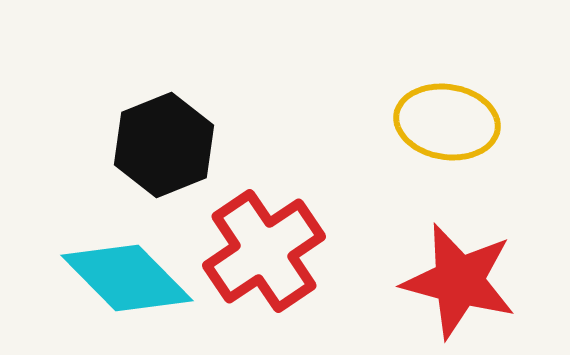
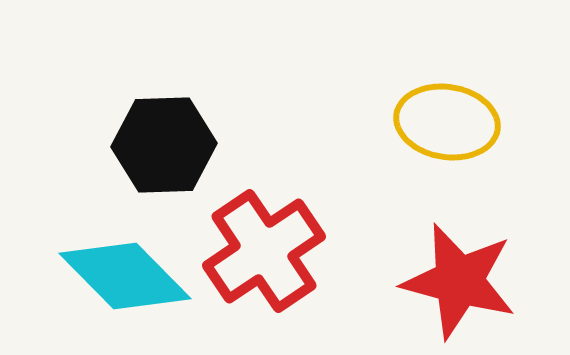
black hexagon: rotated 20 degrees clockwise
cyan diamond: moved 2 px left, 2 px up
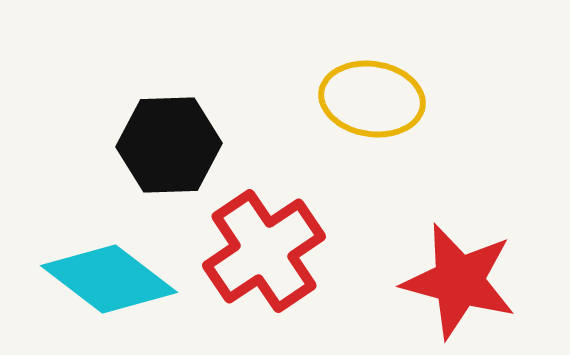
yellow ellipse: moved 75 px left, 23 px up
black hexagon: moved 5 px right
cyan diamond: moved 16 px left, 3 px down; rotated 8 degrees counterclockwise
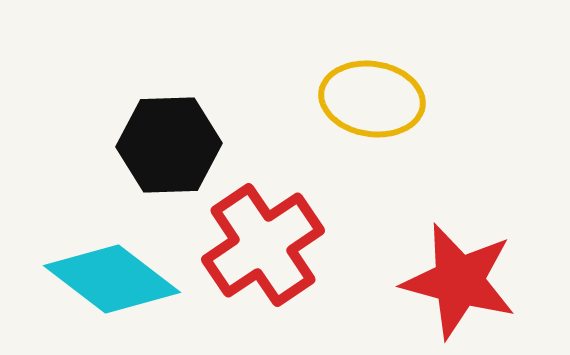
red cross: moved 1 px left, 6 px up
cyan diamond: moved 3 px right
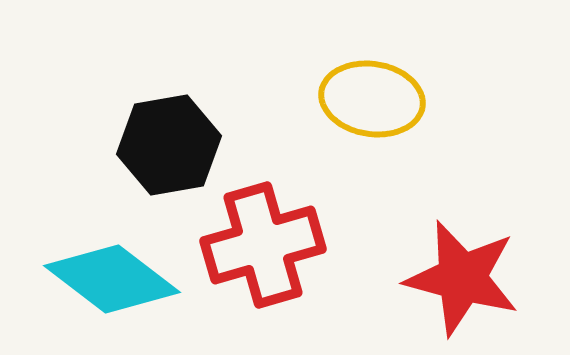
black hexagon: rotated 8 degrees counterclockwise
red cross: rotated 18 degrees clockwise
red star: moved 3 px right, 3 px up
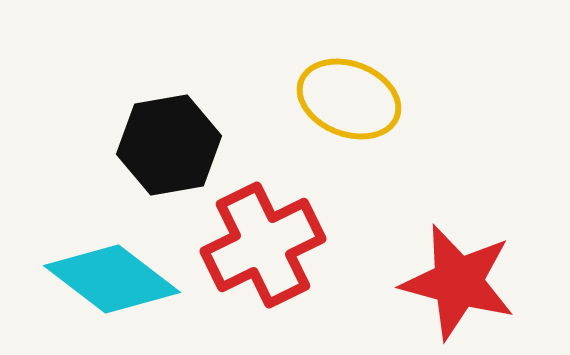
yellow ellipse: moved 23 px left; rotated 12 degrees clockwise
red cross: rotated 10 degrees counterclockwise
red star: moved 4 px left, 4 px down
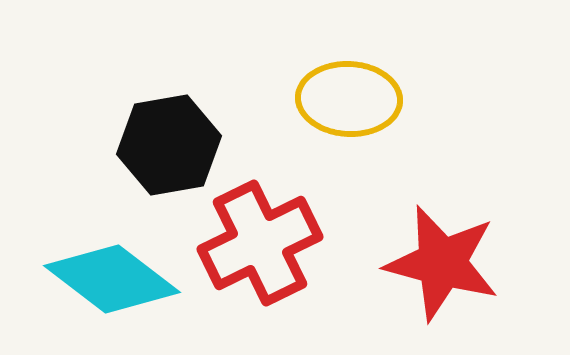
yellow ellipse: rotated 18 degrees counterclockwise
red cross: moved 3 px left, 2 px up
red star: moved 16 px left, 19 px up
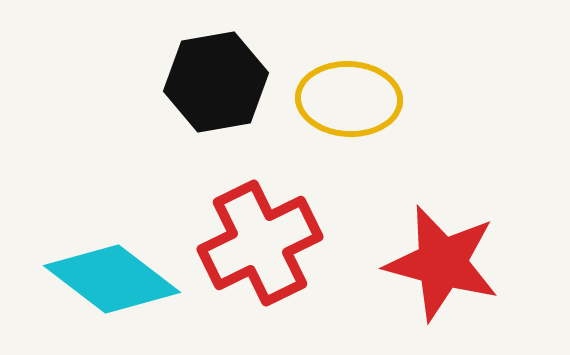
black hexagon: moved 47 px right, 63 px up
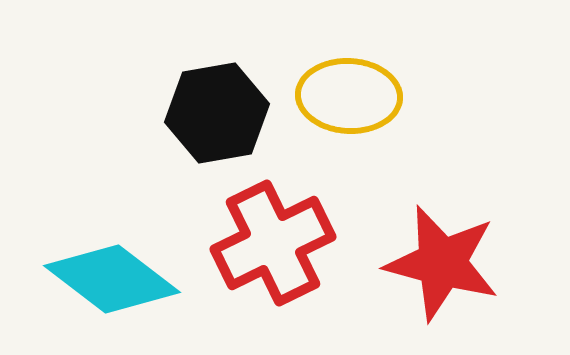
black hexagon: moved 1 px right, 31 px down
yellow ellipse: moved 3 px up
red cross: moved 13 px right
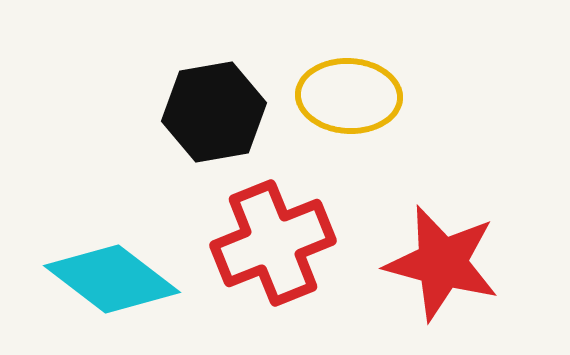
black hexagon: moved 3 px left, 1 px up
red cross: rotated 4 degrees clockwise
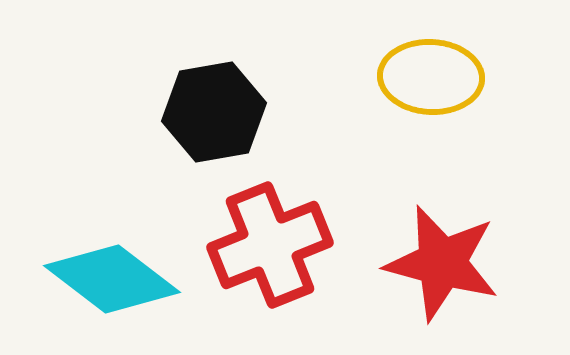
yellow ellipse: moved 82 px right, 19 px up
red cross: moved 3 px left, 2 px down
